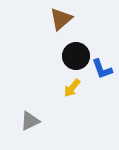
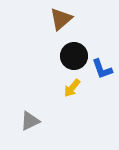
black circle: moved 2 px left
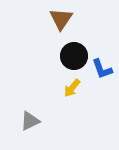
brown triangle: rotated 15 degrees counterclockwise
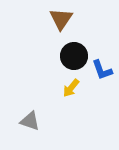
blue L-shape: moved 1 px down
yellow arrow: moved 1 px left
gray triangle: rotated 45 degrees clockwise
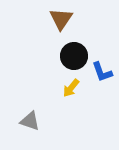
blue L-shape: moved 2 px down
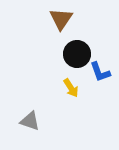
black circle: moved 3 px right, 2 px up
blue L-shape: moved 2 px left
yellow arrow: rotated 72 degrees counterclockwise
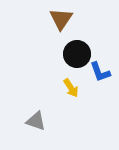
gray triangle: moved 6 px right
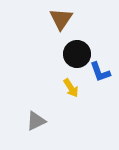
gray triangle: rotated 45 degrees counterclockwise
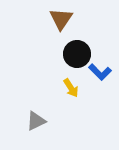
blue L-shape: rotated 25 degrees counterclockwise
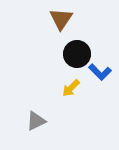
yellow arrow: rotated 78 degrees clockwise
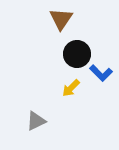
blue L-shape: moved 1 px right, 1 px down
